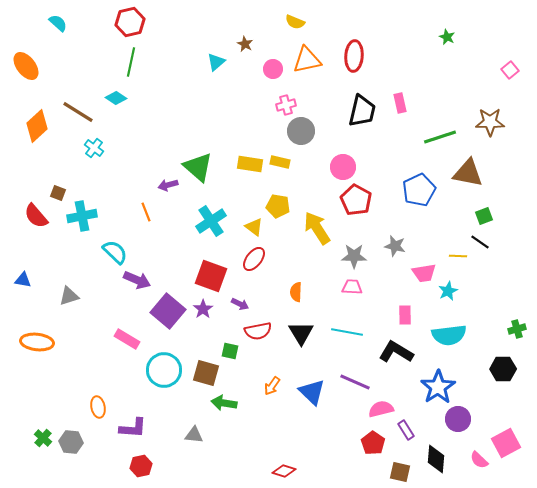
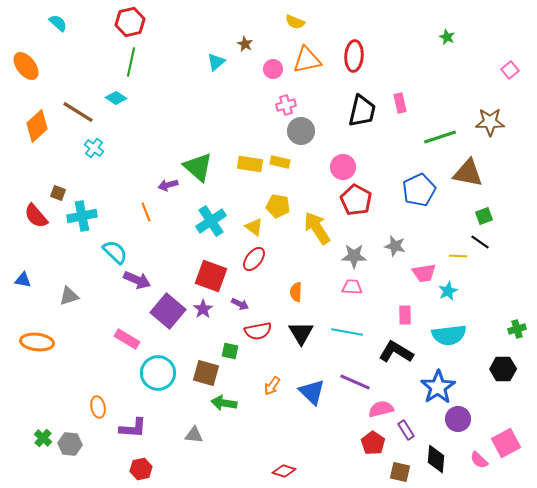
cyan circle at (164, 370): moved 6 px left, 3 px down
gray hexagon at (71, 442): moved 1 px left, 2 px down
red hexagon at (141, 466): moved 3 px down
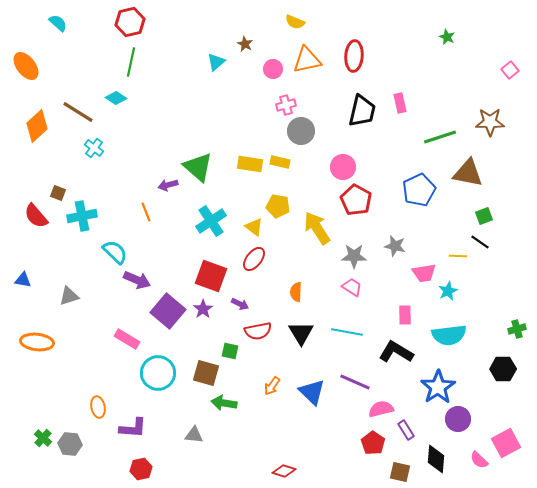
pink trapezoid at (352, 287): rotated 30 degrees clockwise
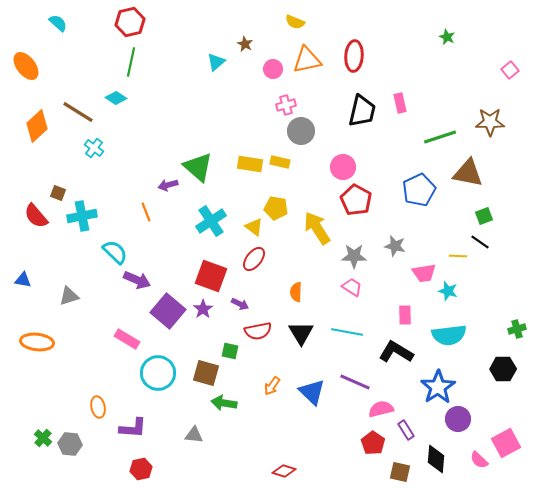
yellow pentagon at (278, 206): moved 2 px left, 2 px down
cyan star at (448, 291): rotated 30 degrees counterclockwise
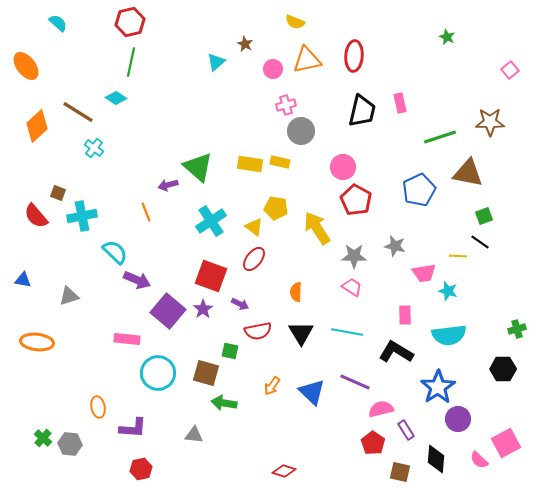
pink rectangle at (127, 339): rotated 25 degrees counterclockwise
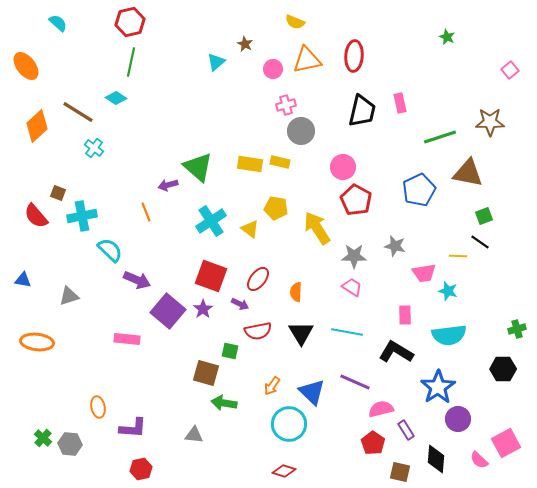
yellow triangle at (254, 227): moved 4 px left, 2 px down
cyan semicircle at (115, 252): moved 5 px left, 2 px up
red ellipse at (254, 259): moved 4 px right, 20 px down
cyan circle at (158, 373): moved 131 px right, 51 px down
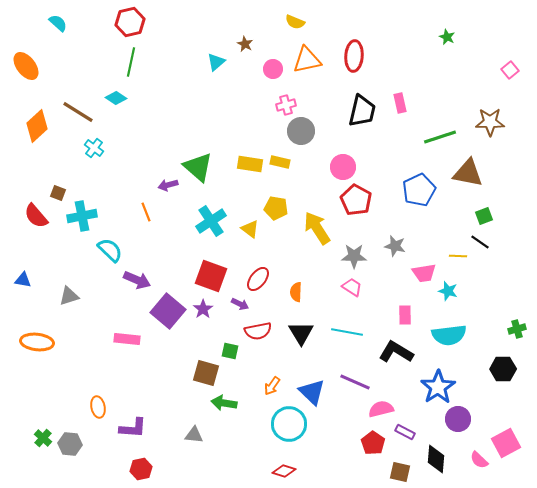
purple rectangle at (406, 430): moved 1 px left, 2 px down; rotated 30 degrees counterclockwise
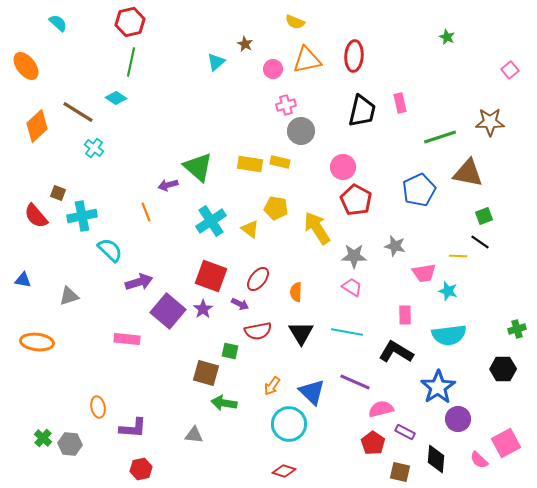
purple arrow at (137, 280): moved 2 px right, 2 px down; rotated 40 degrees counterclockwise
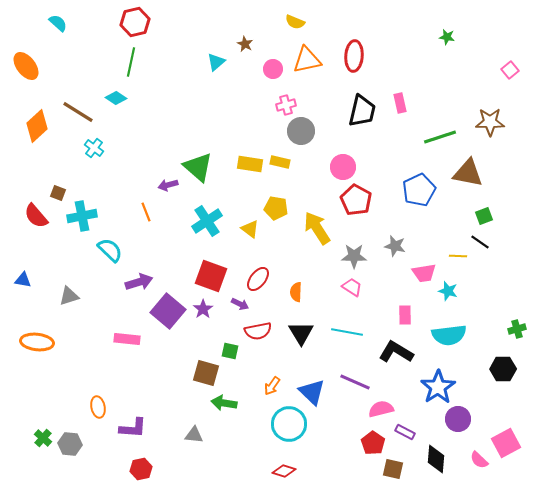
red hexagon at (130, 22): moved 5 px right
green star at (447, 37): rotated 14 degrees counterclockwise
cyan cross at (211, 221): moved 4 px left
brown square at (400, 472): moved 7 px left, 3 px up
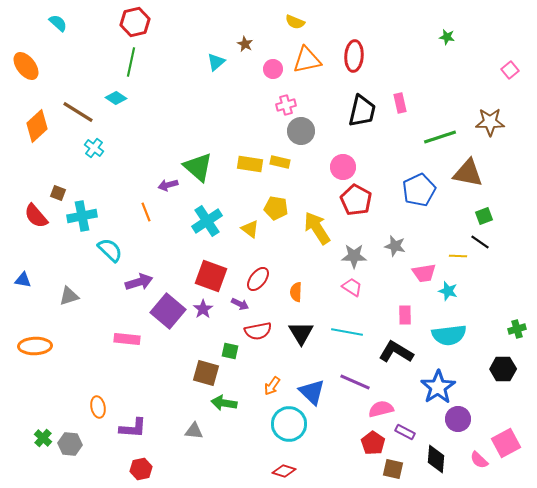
orange ellipse at (37, 342): moved 2 px left, 4 px down; rotated 8 degrees counterclockwise
gray triangle at (194, 435): moved 4 px up
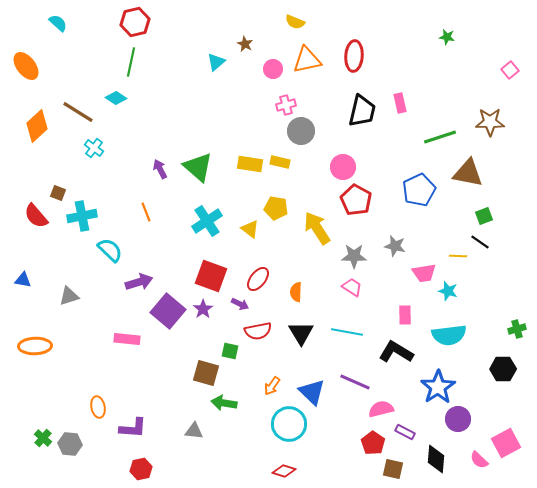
purple arrow at (168, 185): moved 8 px left, 16 px up; rotated 78 degrees clockwise
